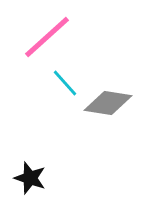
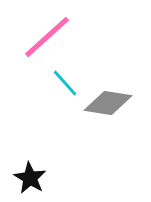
black star: rotated 12 degrees clockwise
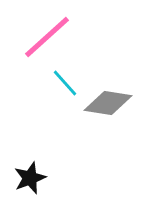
black star: rotated 20 degrees clockwise
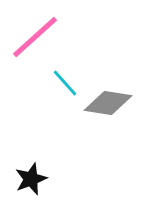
pink line: moved 12 px left
black star: moved 1 px right, 1 px down
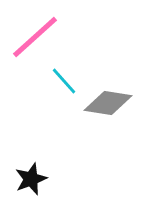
cyan line: moved 1 px left, 2 px up
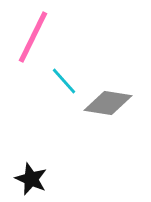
pink line: moved 2 px left; rotated 22 degrees counterclockwise
black star: rotated 28 degrees counterclockwise
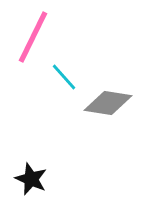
cyan line: moved 4 px up
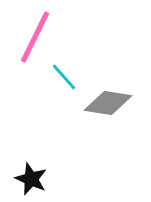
pink line: moved 2 px right
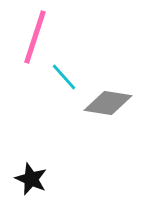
pink line: rotated 8 degrees counterclockwise
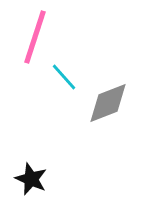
gray diamond: rotated 30 degrees counterclockwise
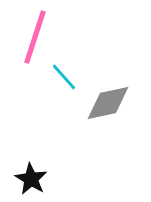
gray diamond: rotated 9 degrees clockwise
black star: rotated 8 degrees clockwise
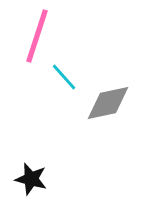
pink line: moved 2 px right, 1 px up
black star: rotated 16 degrees counterclockwise
